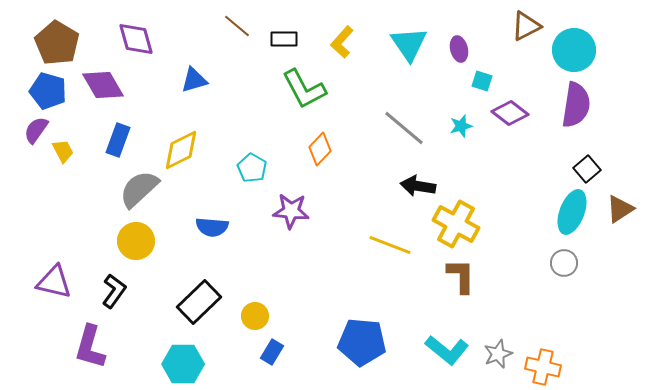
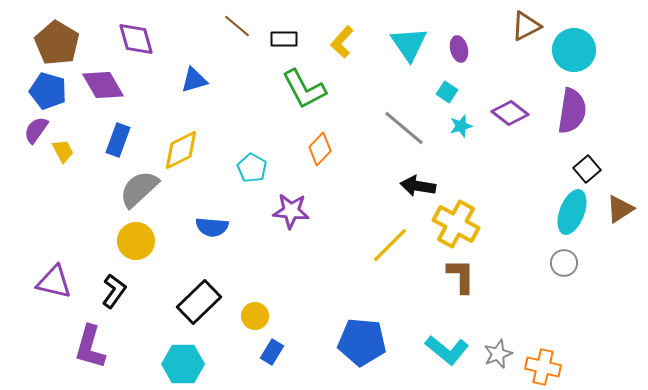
cyan square at (482, 81): moved 35 px left, 11 px down; rotated 15 degrees clockwise
purple semicircle at (576, 105): moved 4 px left, 6 px down
yellow line at (390, 245): rotated 66 degrees counterclockwise
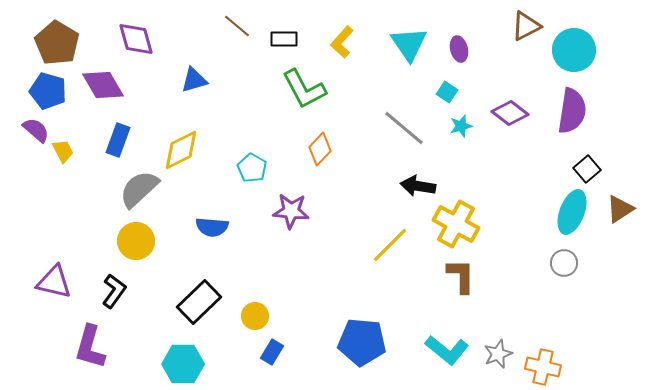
purple semicircle at (36, 130): rotated 96 degrees clockwise
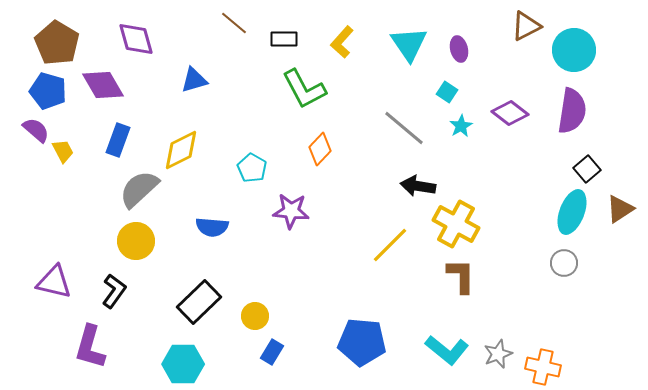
brown line at (237, 26): moved 3 px left, 3 px up
cyan star at (461, 126): rotated 15 degrees counterclockwise
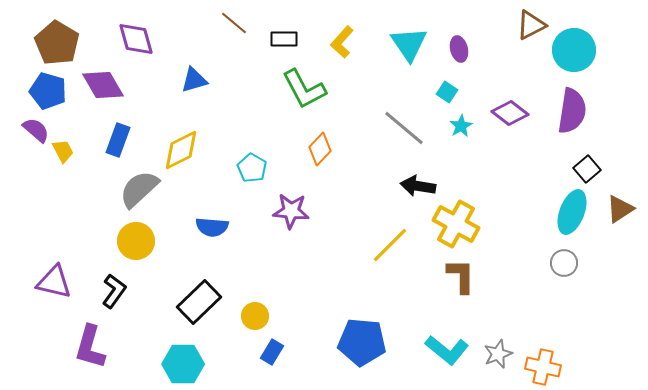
brown triangle at (526, 26): moved 5 px right, 1 px up
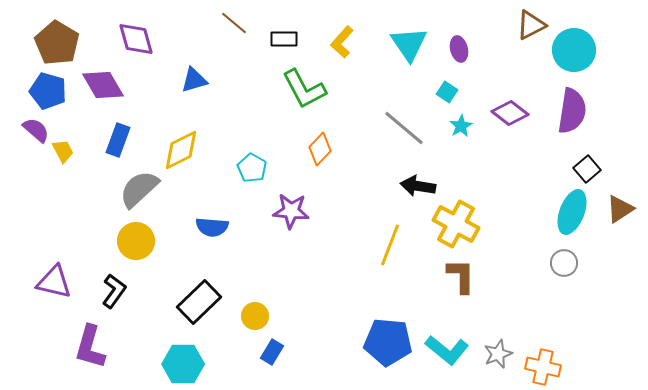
yellow line at (390, 245): rotated 24 degrees counterclockwise
blue pentagon at (362, 342): moved 26 px right
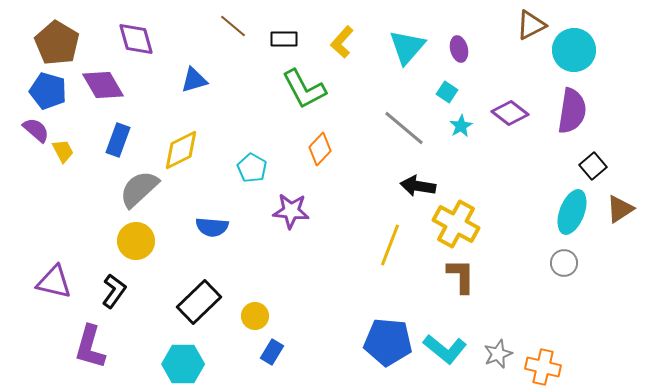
brown line at (234, 23): moved 1 px left, 3 px down
cyan triangle at (409, 44): moved 2 px left, 3 px down; rotated 15 degrees clockwise
black square at (587, 169): moved 6 px right, 3 px up
cyan L-shape at (447, 350): moved 2 px left, 1 px up
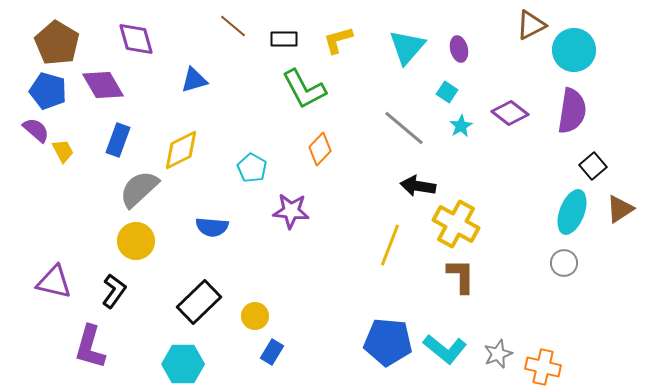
yellow L-shape at (342, 42): moved 4 px left, 2 px up; rotated 32 degrees clockwise
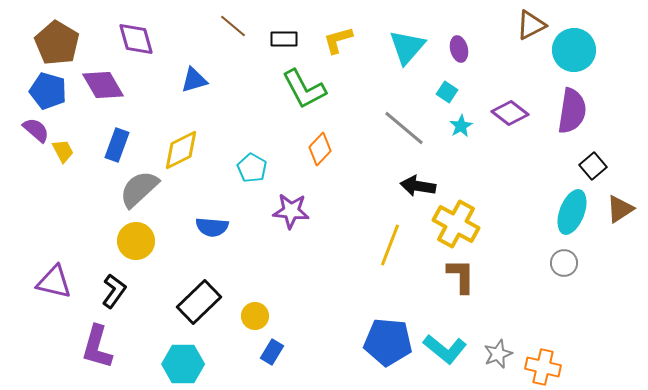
blue rectangle at (118, 140): moved 1 px left, 5 px down
purple L-shape at (90, 347): moved 7 px right
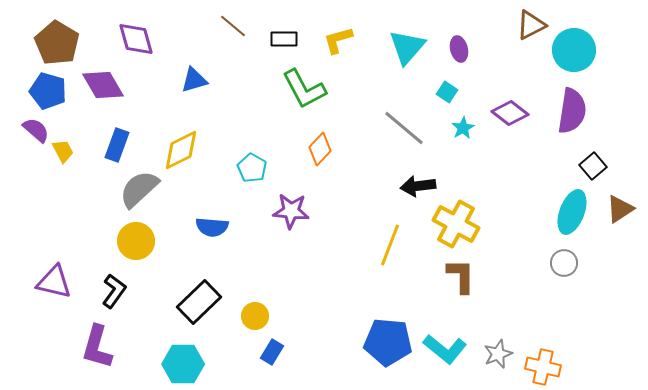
cyan star at (461, 126): moved 2 px right, 2 px down
black arrow at (418, 186): rotated 16 degrees counterclockwise
